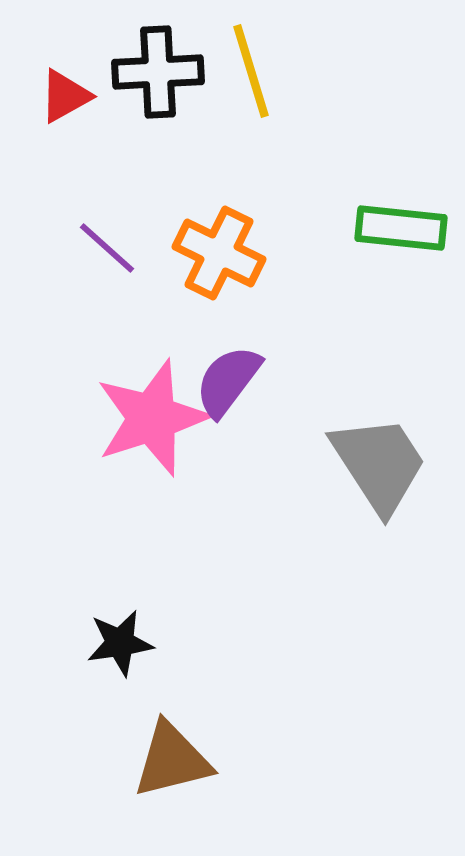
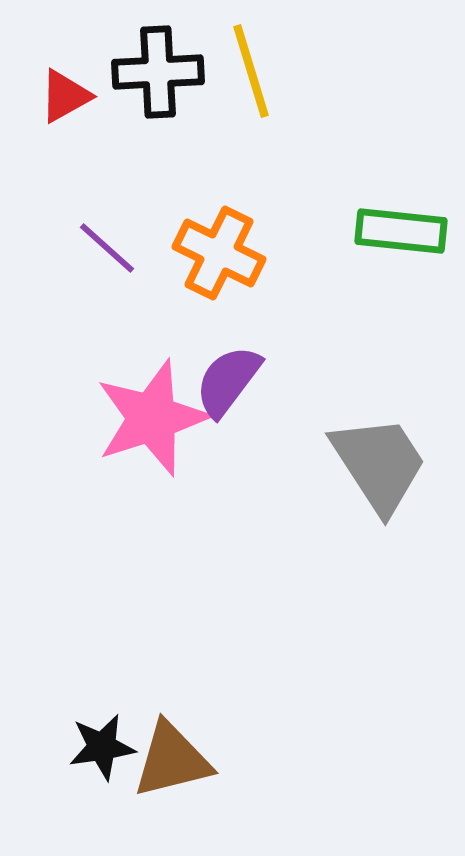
green rectangle: moved 3 px down
black star: moved 18 px left, 104 px down
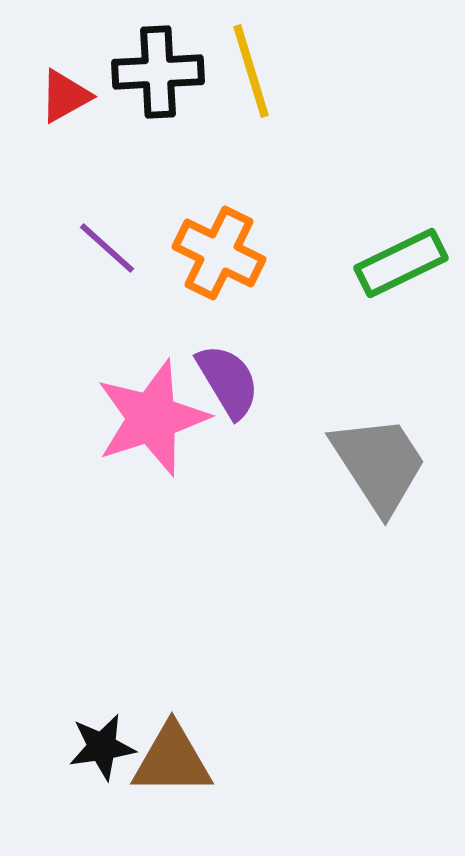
green rectangle: moved 32 px down; rotated 32 degrees counterclockwise
purple semicircle: rotated 112 degrees clockwise
brown triangle: rotated 14 degrees clockwise
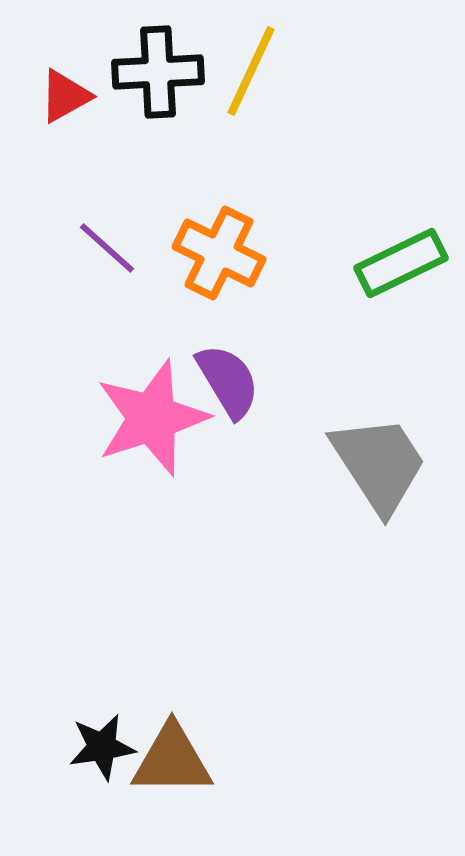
yellow line: rotated 42 degrees clockwise
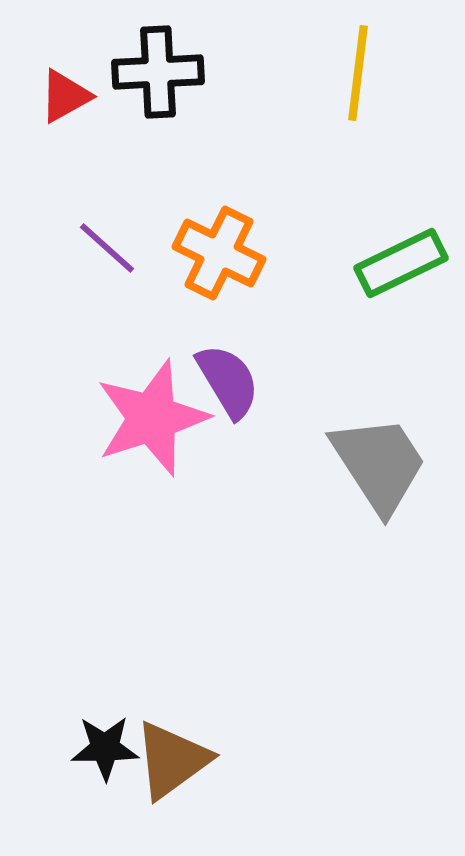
yellow line: moved 107 px right, 2 px down; rotated 18 degrees counterclockwise
black star: moved 3 px right, 1 px down; rotated 8 degrees clockwise
brown triangle: rotated 36 degrees counterclockwise
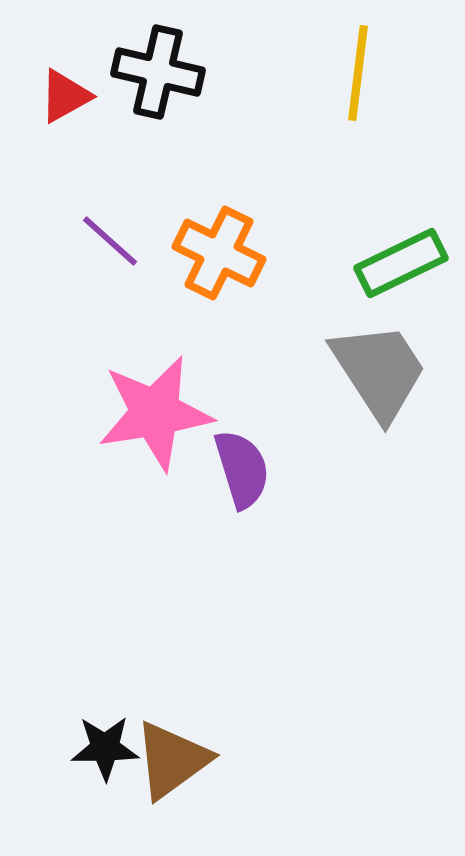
black cross: rotated 16 degrees clockwise
purple line: moved 3 px right, 7 px up
purple semicircle: moved 14 px right, 88 px down; rotated 14 degrees clockwise
pink star: moved 3 px right, 5 px up; rotated 9 degrees clockwise
gray trapezoid: moved 93 px up
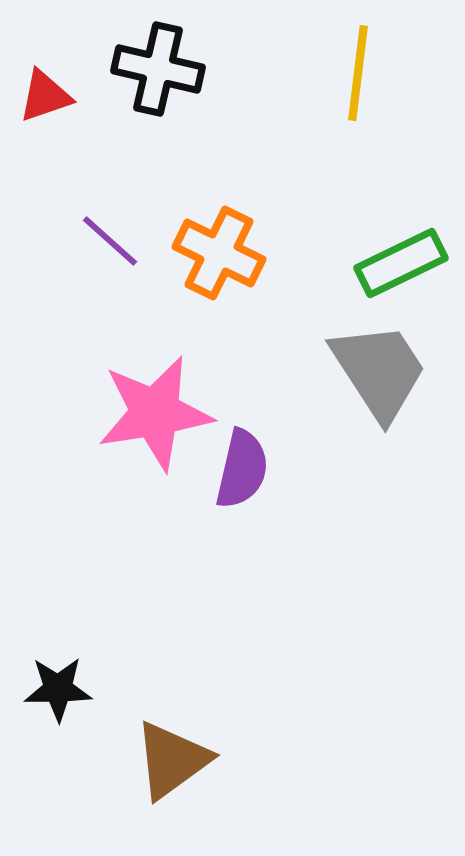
black cross: moved 3 px up
red triangle: moved 20 px left; rotated 10 degrees clockwise
purple semicircle: rotated 30 degrees clockwise
black star: moved 47 px left, 59 px up
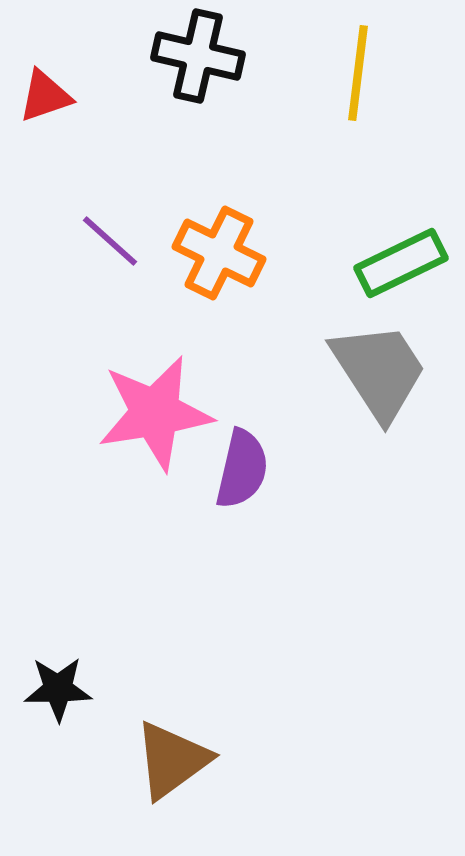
black cross: moved 40 px right, 13 px up
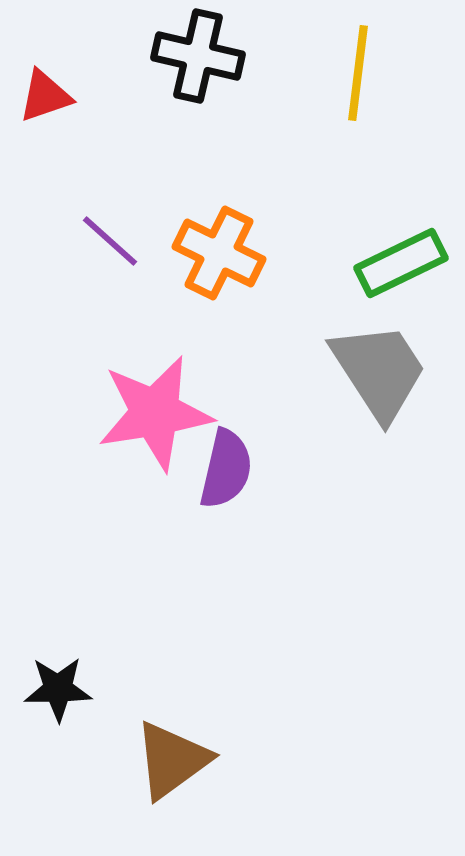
purple semicircle: moved 16 px left
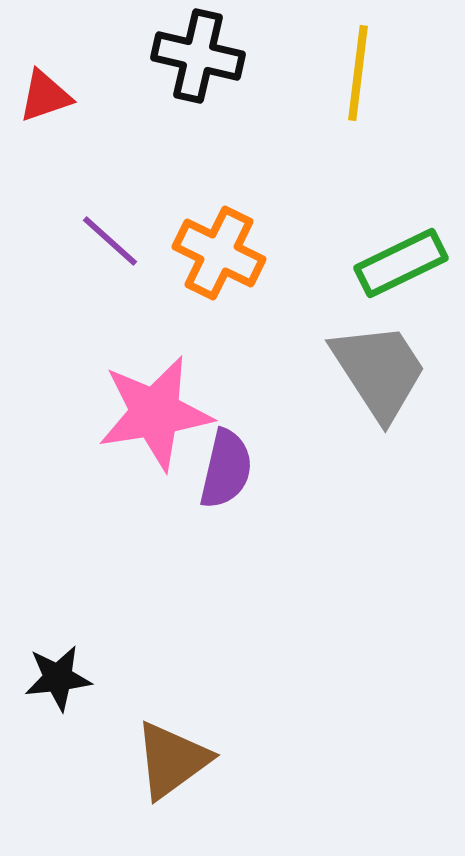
black star: moved 11 px up; rotated 6 degrees counterclockwise
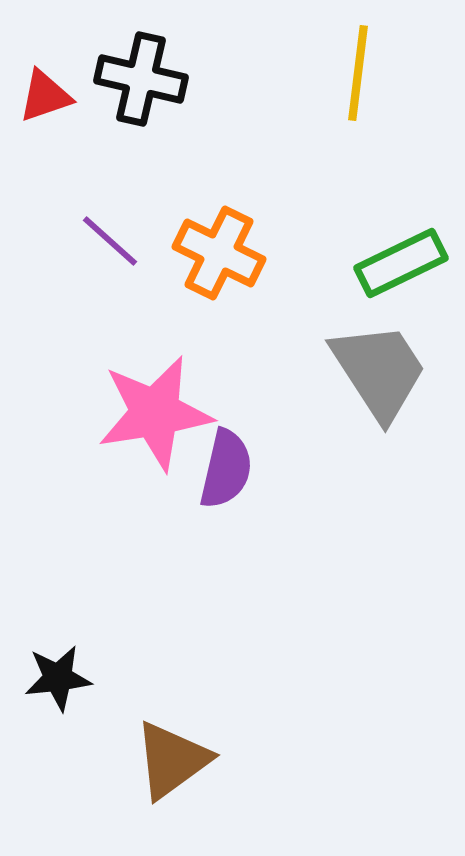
black cross: moved 57 px left, 23 px down
